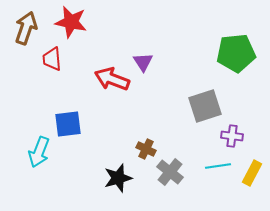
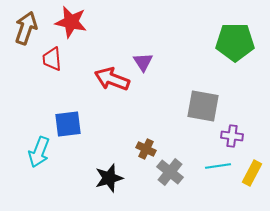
green pentagon: moved 1 px left, 11 px up; rotated 6 degrees clockwise
gray square: moved 2 px left; rotated 28 degrees clockwise
black star: moved 9 px left
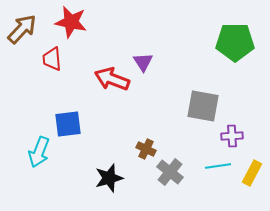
brown arrow: moved 4 px left, 1 px down; rotated 24 degrees clockwise
purple cross: rotated 10 degrees counterclockwise
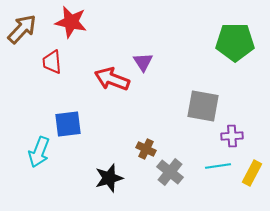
red trapezoid: moved 3 px down
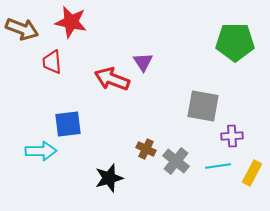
brown arrow: rotated 68 degrees clockwise
cyan arrow: moved 2 px right, 1 px up; rotated 112 degrees counterclockwise
gray cross: moved 6 px right, 11 px up
